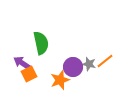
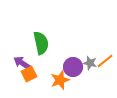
gray star: moved 1 px right, 1 px up
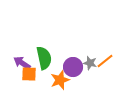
green semicircle: moved 3 px right, 15 px down
orange square: rotated 28 degrees clockwise
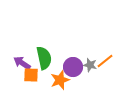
gray star: moved 2 px down
orange square: moved 2 px right, 1 px down
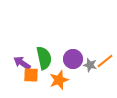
purple circle: moved 8 px up
orange star: moved 1 px left
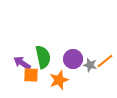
green semicircle: moved 1 px left, 1 px up
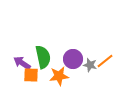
orange star: moved 4 px up; rotated 12 degrees clockwise
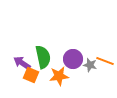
orange line: rotated 60 degrees clockwise
orange square: rotated 21 degrees clockwise
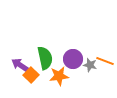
green semicircle: moved 2 px right, 1 px down
purple arrow: moved 2 px left, 2 px down
orange square: rotated 21 degrees clockwise
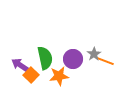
gray star: moved 4 px right, 11 px up; rotated 24 degrees clockwise
